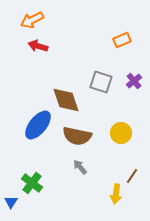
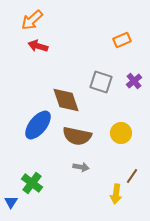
orange arrow: rotated 15 degrees counterclockwise
gray arrow: moved 1 px right; rotated 140 degrees clockwise
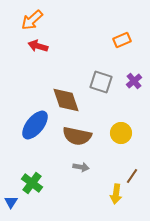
blue ellipse: moved 3 px left
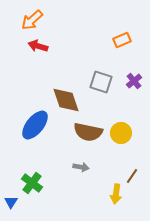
brown semicircle: moved 11 px right, 4 px up
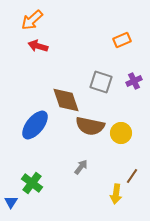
purple cross: rotated 14 degrees clockwise
brown semicircle: moved 2 px right, 6 px up
gray arrow: rotated 63 degrees counterclockwise
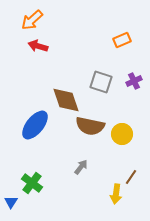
yellow circle: moved 1 px right, 1 px down
brown line: moved 1 px left, 1 px down
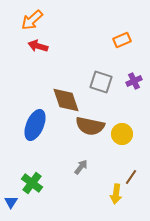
blue ellipse: rotated 16 degrees counterclockwise
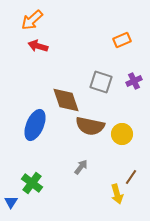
yellow arrow: moved 1 px right; rotated 24 degrees counterclockwise
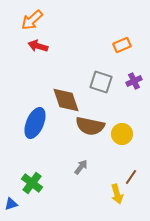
orange rectangle: moved 5 px down
blue ellipse: moved 2 px up
blue triangle: moved 2 px down; rotated 40 degrees clockwise
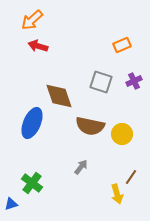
brown diamond: moved 7 px left, 4 px up
blue ellipse: moved 3 px left
